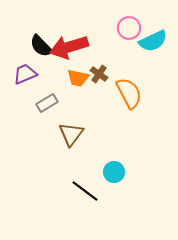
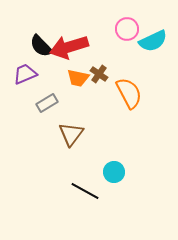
pink circle: moved 2 px left, 1 px down
black line: rotated 8 degrees counterclockwise
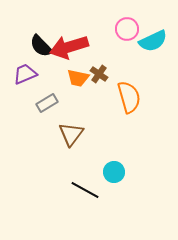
orange semicircle: moved 4 px down; rotated 12 degrees clockwise
black line: moved 1 px up
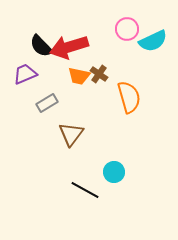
orange trapezoid: moved 1 px right, 2 px up
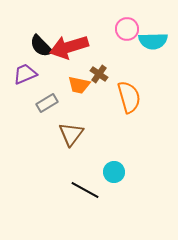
cyan semicircle: rotated 24 degrees clockwise
orange trapezoid: moved 9 px down
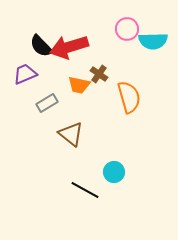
brown triangle: rotated 28 degrees counterclockwise
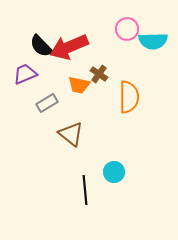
red arrow: rotated 6 degrees counterclockwise
orange semicircle: rotated 16 degrees clockwise
black line: rotated 56 degrees clockwise
